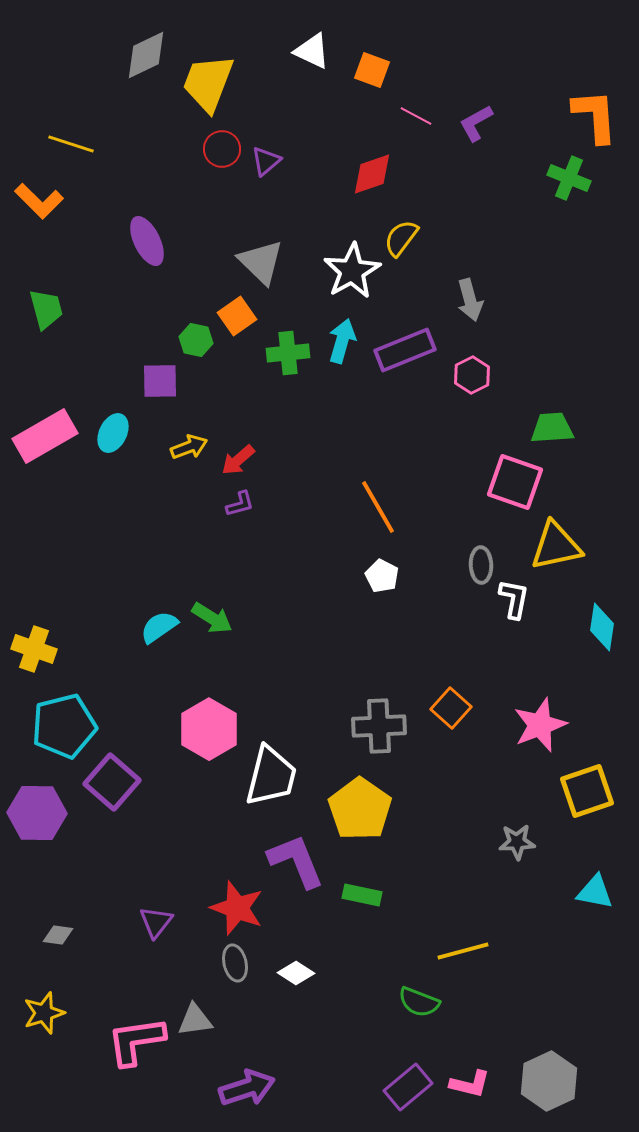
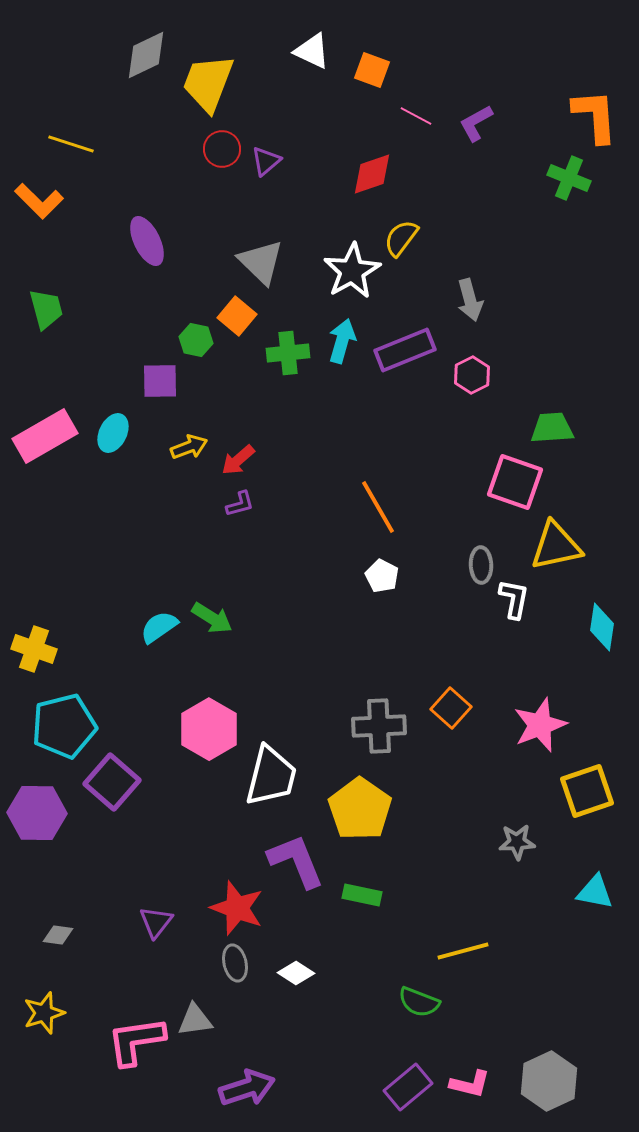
orange square at (237, 316): rotated 15 degrees counterclockwise
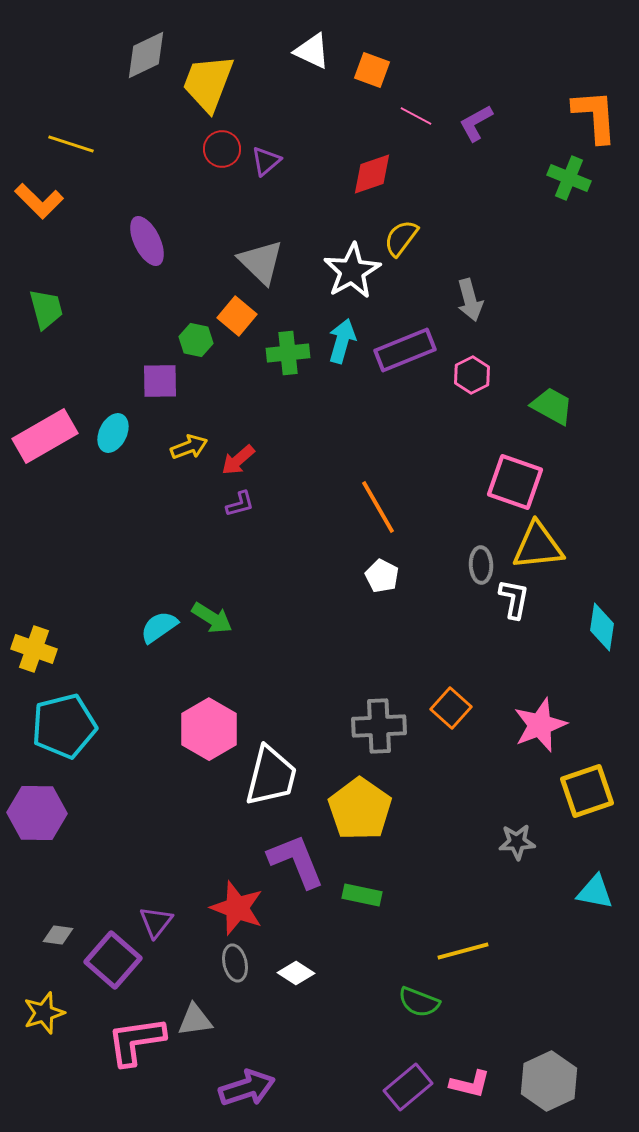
green trapezoid at (552, 428): moved 22 px up; rotated 33 degrees clockwise
yellow triangle at (556, 546): moved 18 px left; rotated 6 degrees clockwise
purple square at (112, 782): moved 1 px right, 178 px down
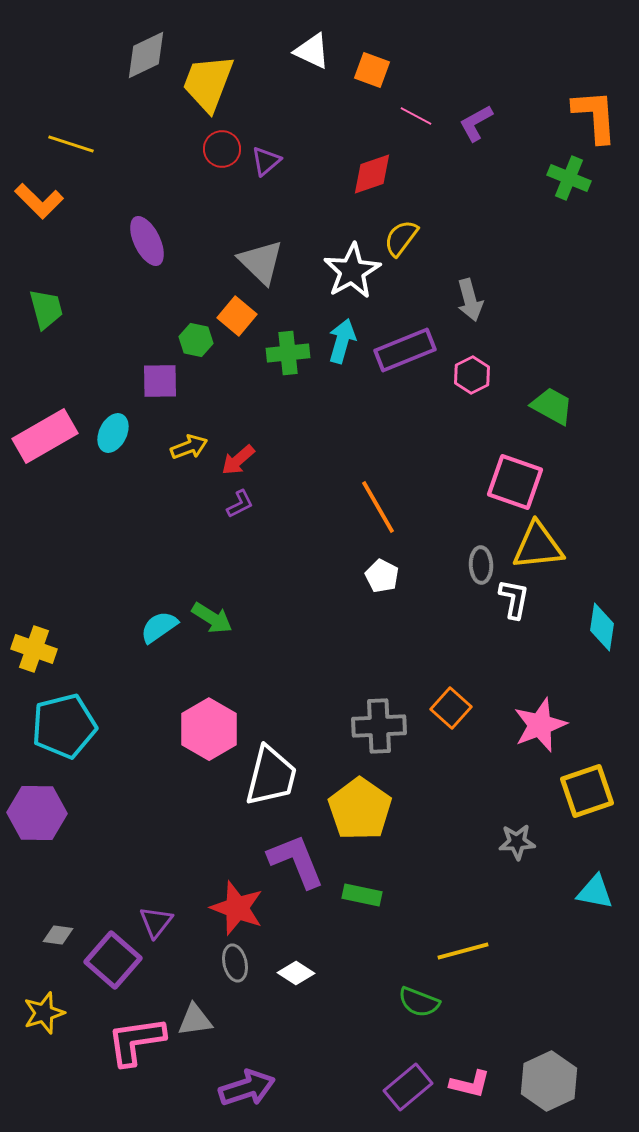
purple L-shape at (240, 504): rotated 12 degrees counterclockwise
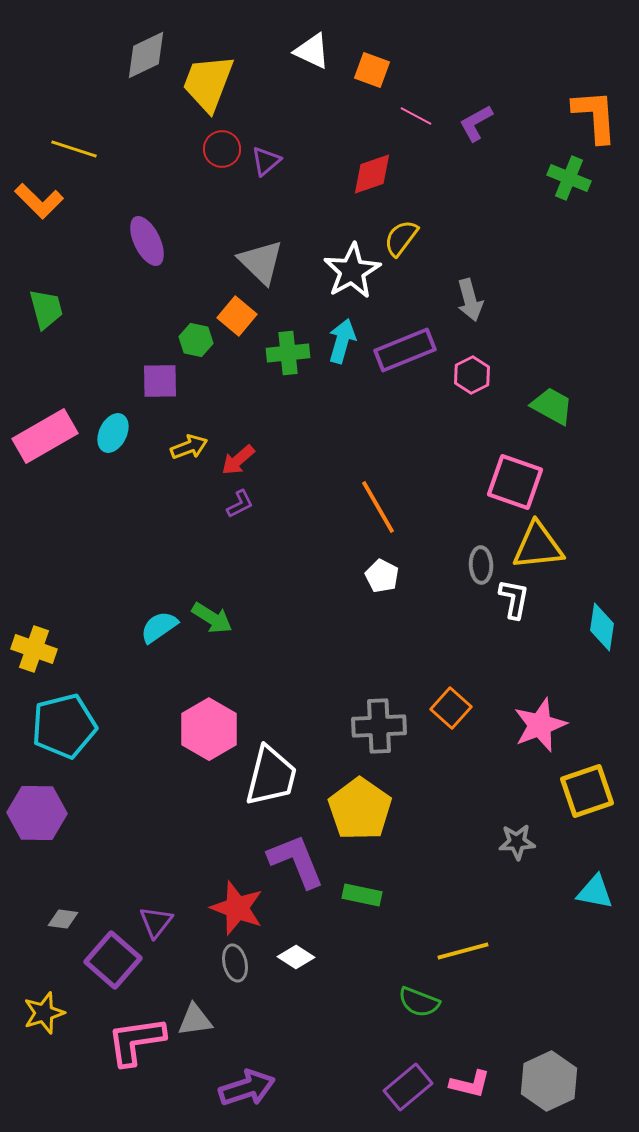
yellow line at (71, 144): moved 3 px right, 5 px down
gray diamond at (58, 935): moved 5 px right, 16 px up
white diamond at (296, 973): moved 16 px up
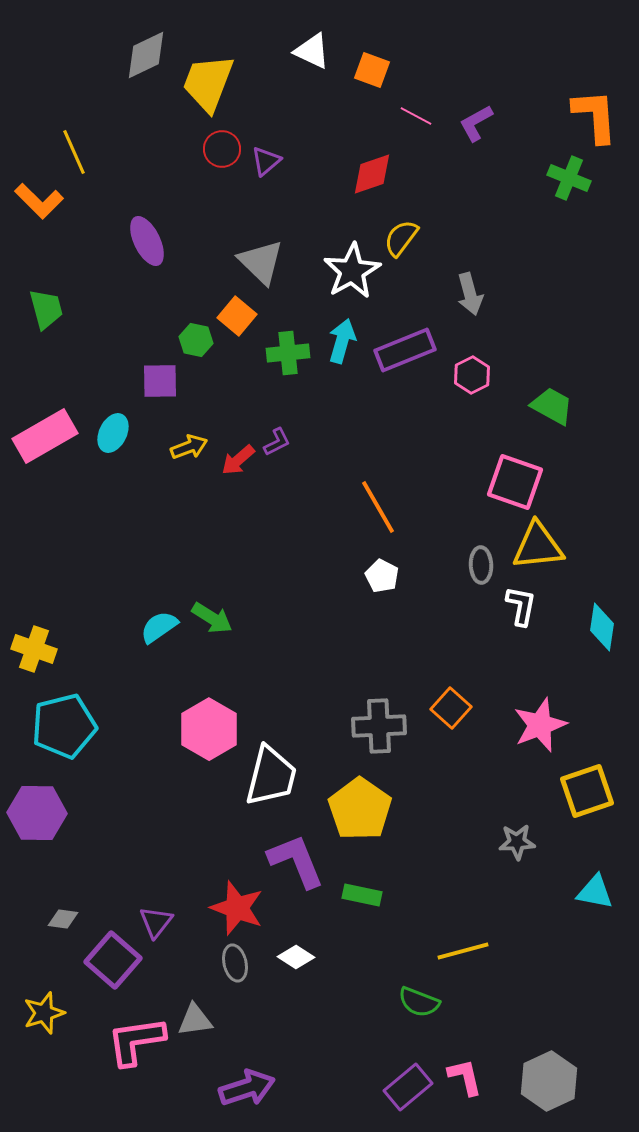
yellow line at (74, 149): moved 3 px down; rotated 48 degrees clockwise
gray arrow at (470, 300): moved 6 px up
purple L-shape at (240, 504): moved 37 px right, 62 px up
white L-shape at (514, 599): moved 7 px right, 7 px down
pink L-shape at (470, 1084): moved 5 px left, 7 px up; rotated 117 degrees counterclockwise
